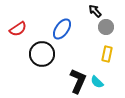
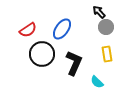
black arrow: moved 4 px right, 1 px down
red semicircle: moved 10 px right, 1 px down
yellow rectangle: rotated 21 degrees counterclockwise
black L-shape: moved 4 px left, 18 px up
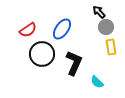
yellow rectangle: moved 4 px right, 7 px up
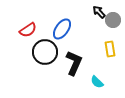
gray circle: moved 7 px right, 7 px up
yellow rectangle: moved 1 px left, 2 px down
black circle: moved 3 px right, 2 px up
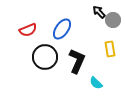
red semicircle: rotated 12 degrees clockwise
black circle: moved 5 px down
black L-shape: moved 3 px right, 2 px up
cyan semicircle: moved 1 px left, 1 px down
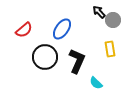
red semicircle: moved 4 px left; rotated 18 degrees counterclockwise
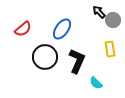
red semicircle: moved 1 px left, 1 px up
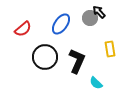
gray circle: moved 23 px left, 2 px up
blue ellipse: moved 1 px left, 5 px up
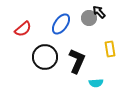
gray circle: moved 1 px left
cyan semicircle: rotated 48 degrees counterclockwise
